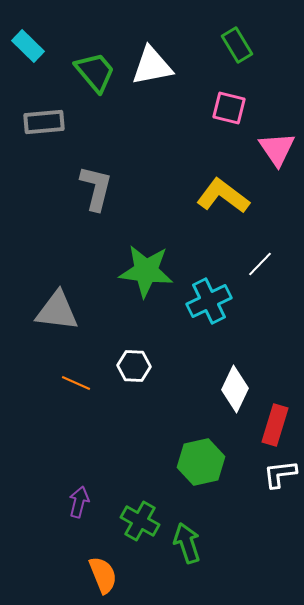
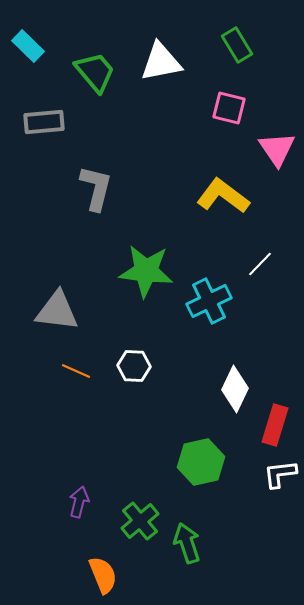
white triangle: moved 9 px right, 4 px up
orange line: moved 12 px up
green cross: rotated 21 degrees clockwise
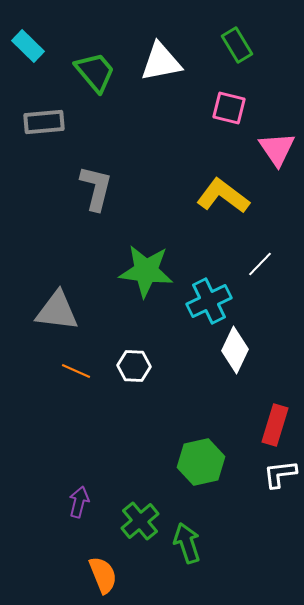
white diamond: moved 39 px up
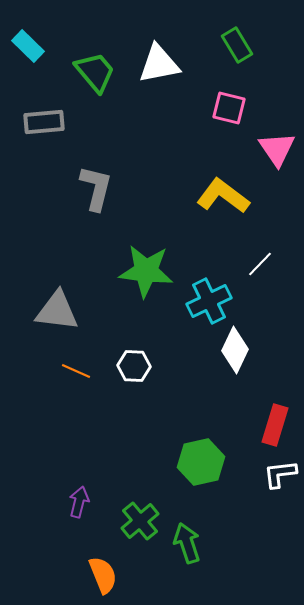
white triangle: moved 2 px left, 2 px down
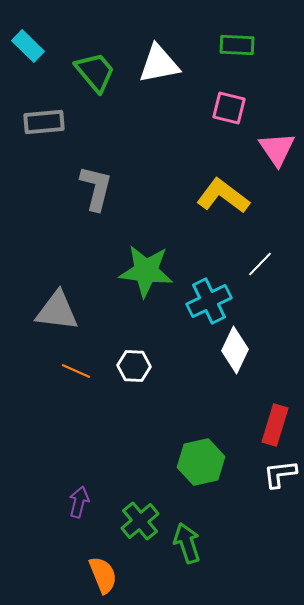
green rectangle: rotated 56 degrees counterclockwise
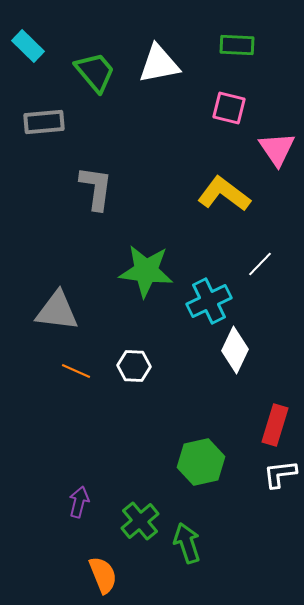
gray L-shape: rotated 6 degrees counterclockwise
yellow L-shape: moved 1 px right, 2 px up
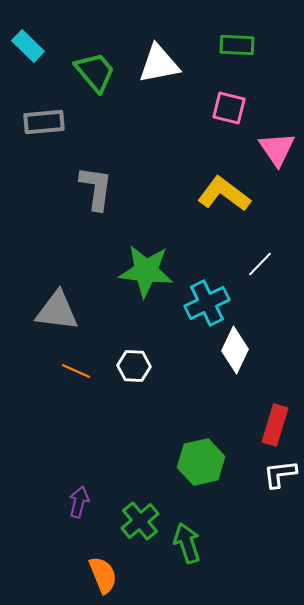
cyan cross: moved 2 px left, 2 px down
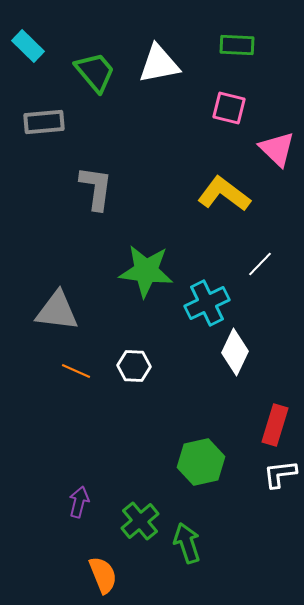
pink triangle: rotated 12 degrees counterclockwise
white diamond: moved 2 px down
